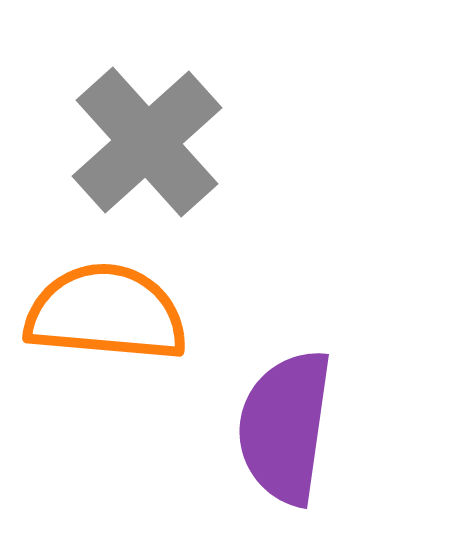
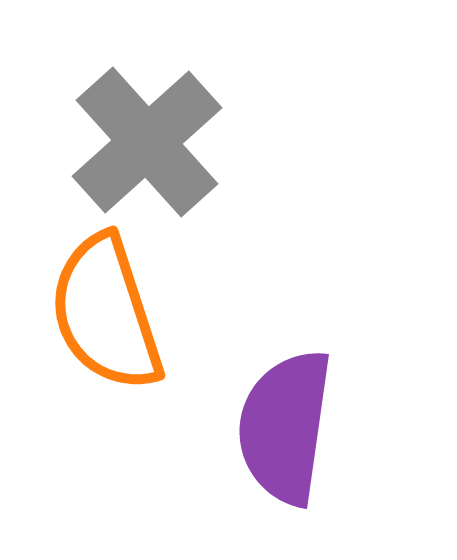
orange semicircle: rotated 113 degrees counterclockwise
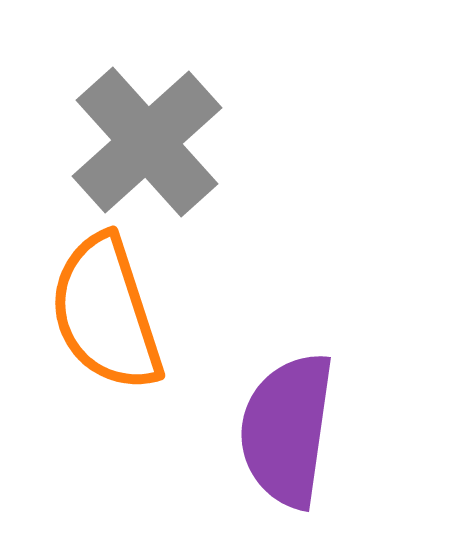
purple semicircle: moved 2 px right, 3 px down
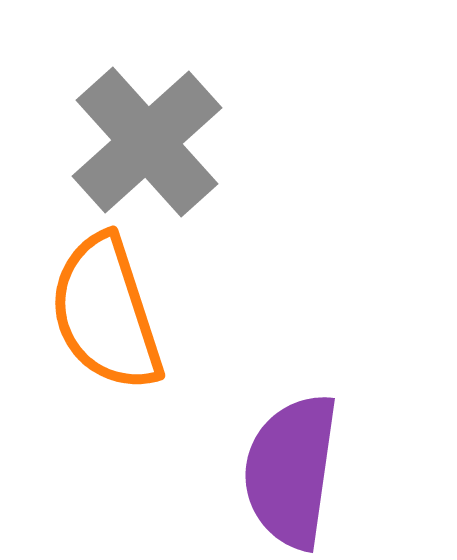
purple semicircle: moved 4 px right, 41 px down
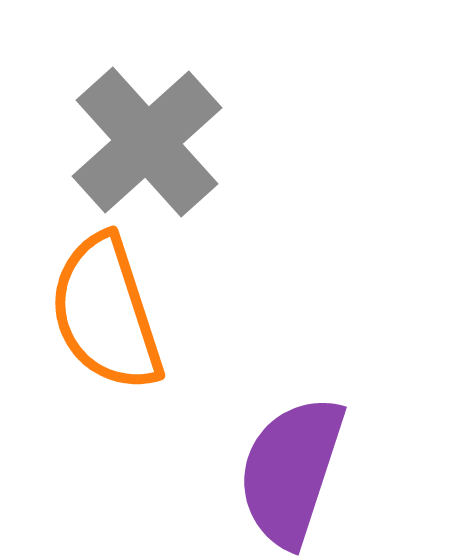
purple semicircle: rotated 10 degrees clockwise
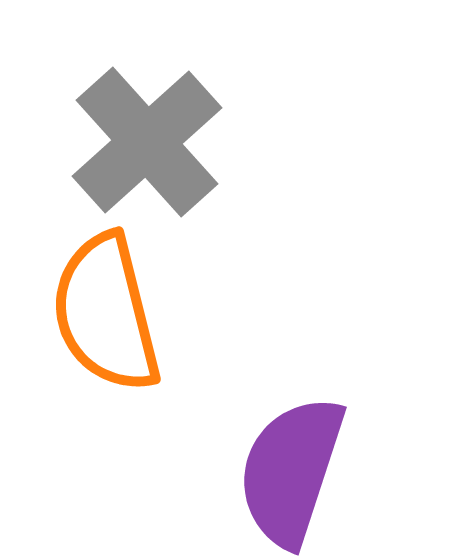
orange semicircle: rotated 4 degrees clockwise
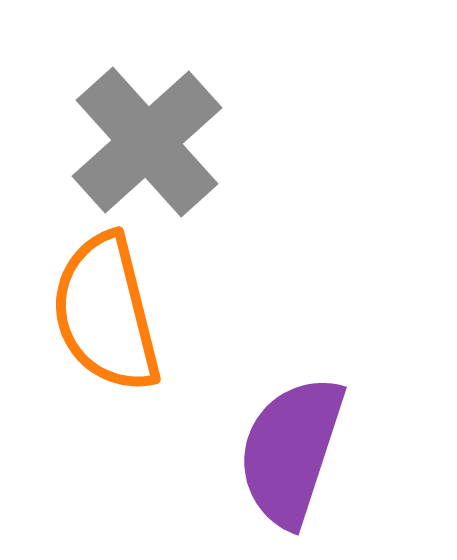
purple semicircle: moved 20 px up
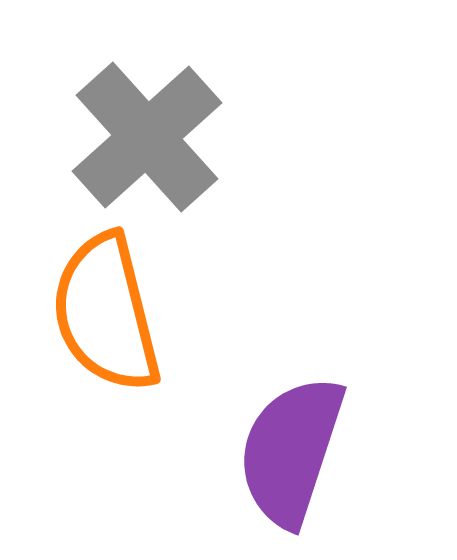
gray cross: moved 5 px up
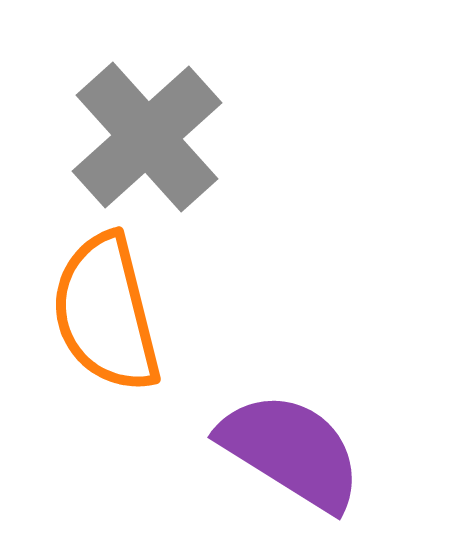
purple semicircle: rotated 104 degrees clockwise
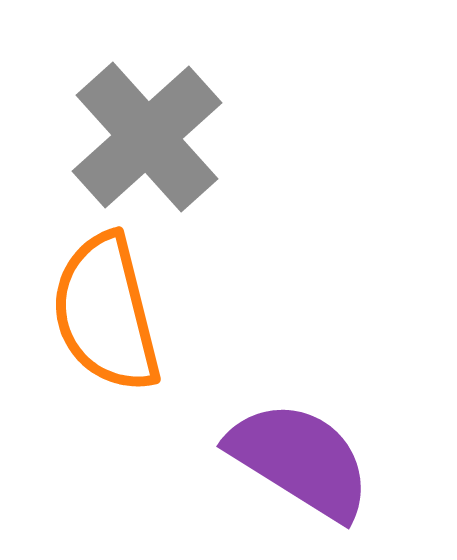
purple semicircle: moved 9 px right, 9 px down
